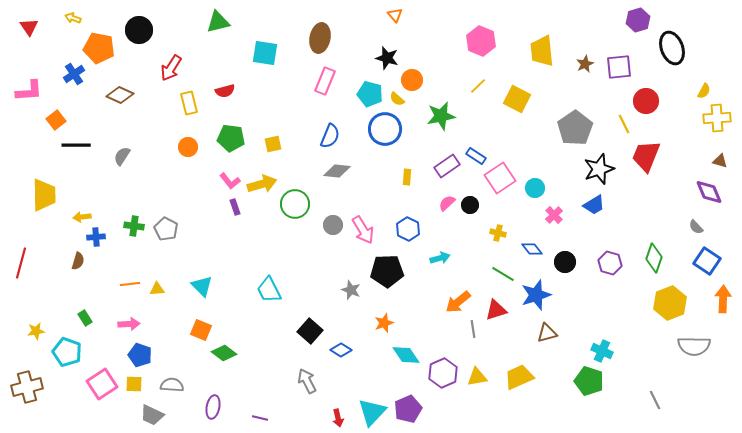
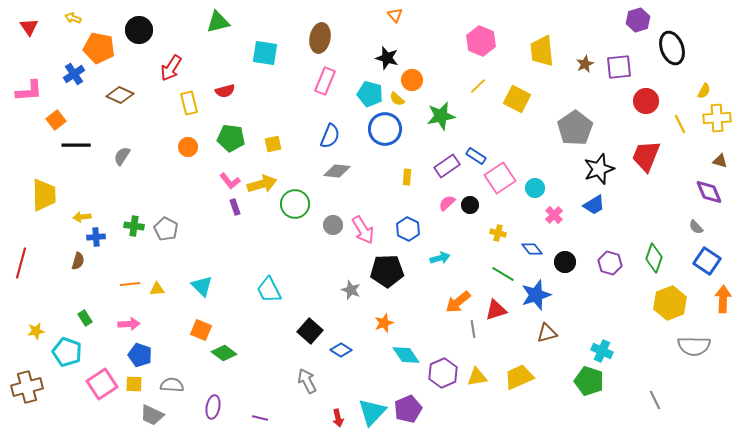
yellow line at (624, 124): moved 56 px right
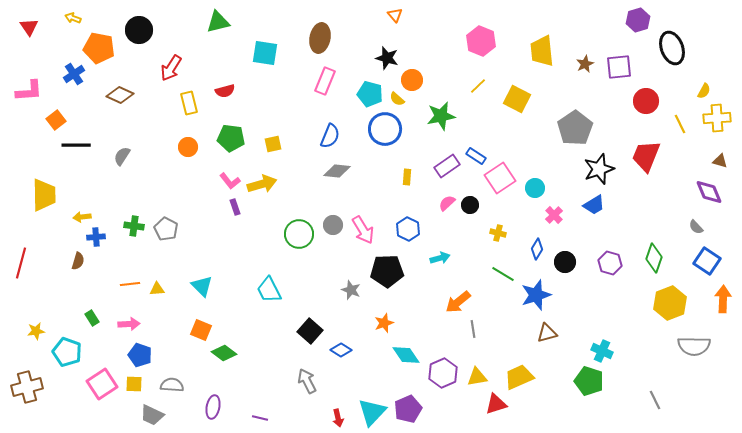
green circle at (295, 204): moved 4 px right, 30 px down
blue diamond at (532, 249): moved 5 px right; rotated 70 degrees clockwise
red triangle at (496, 310): moved 94 px down
green rectangle at (85, 318): moved 7 px right
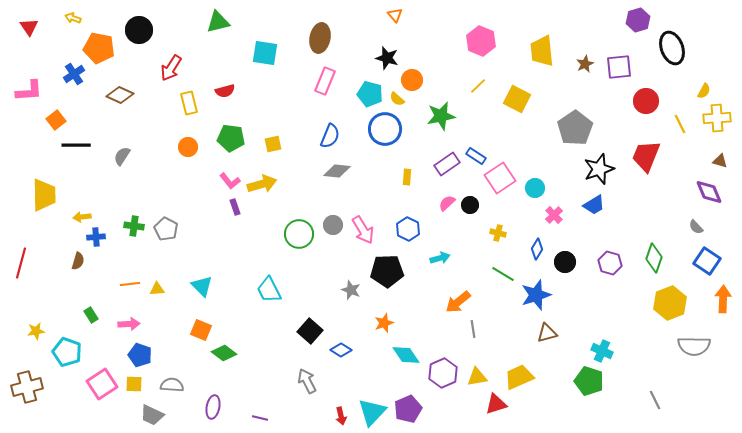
purple rectangle at (447, 166): moved 2 px up
green rectangle at (92, 318): moved 1 px left, 3 px up
red arrow at (338, 418): moved 3 px right, 2 px up
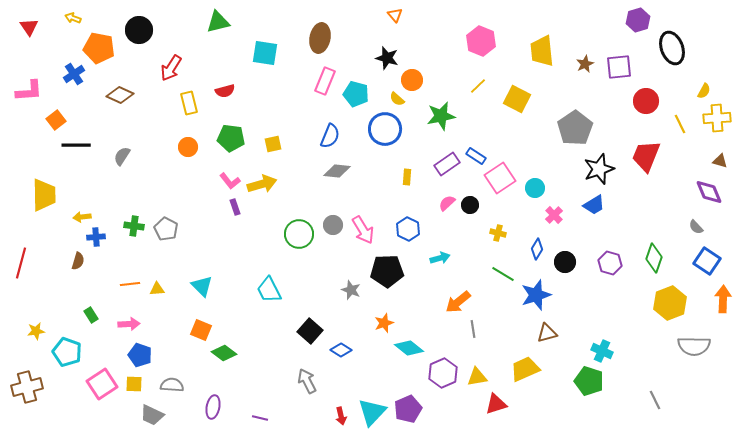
cyan pentagon at (370, 94): moved 14 px left
cyan diamond at (406, 355): moved 3 px right, 7 px up; rotated 16 degrees counterclockwise
yellow trapezoid at (519, 377): moved 6 px right, 8 px up
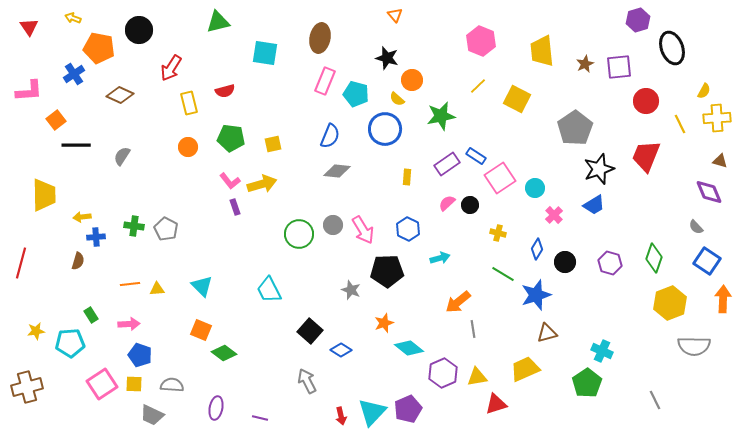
cyan pentagon at (67, 352): moved 3 px right, 9 px up; rotated 24 degrees counterclockwise
green pentagon at (589, 381): moved 2 px left, 2 px down; rotated 20 degrees clockwise
purple ellipse at (213, 407): moved 3 px right, 1 px down
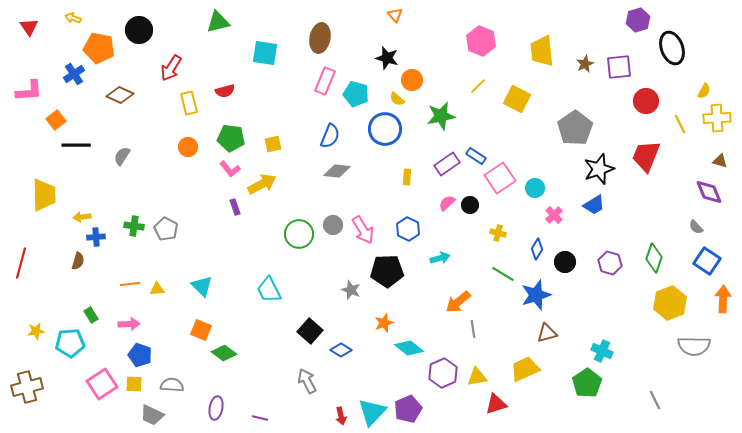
pink L-shape at (230, 181): moved 12 px up
yellow arrow at (262, 184): rotated 12 degrees counterclockwise
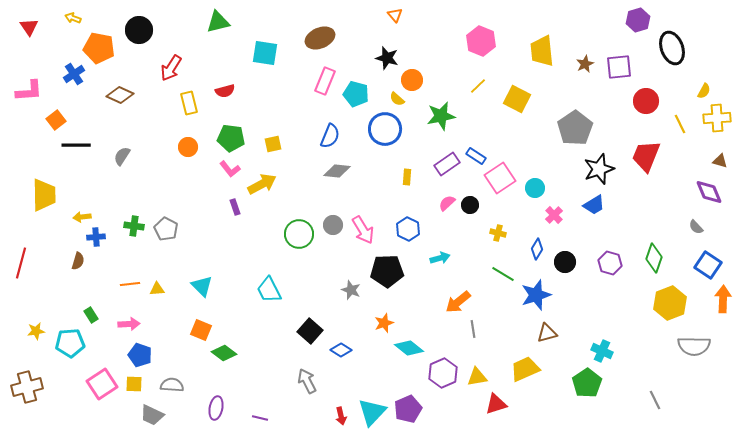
brown ellipse at (320, 38): rotated 56 degrees clockwise
blue square at (707, 261): moved 1 px right, 4 px down
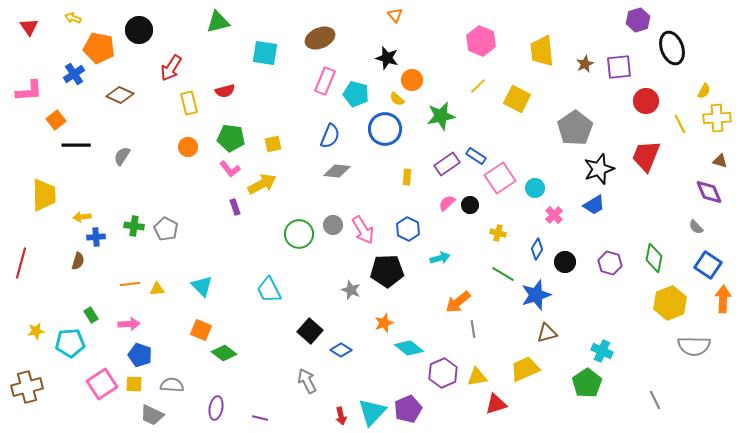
green diamond at (654, 258): rotated 8 degrees counterclockwise
